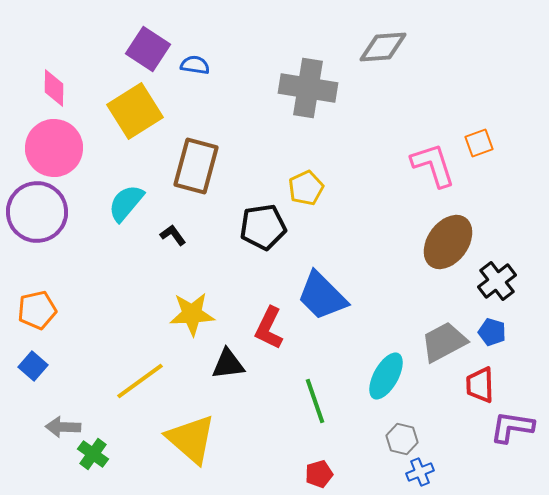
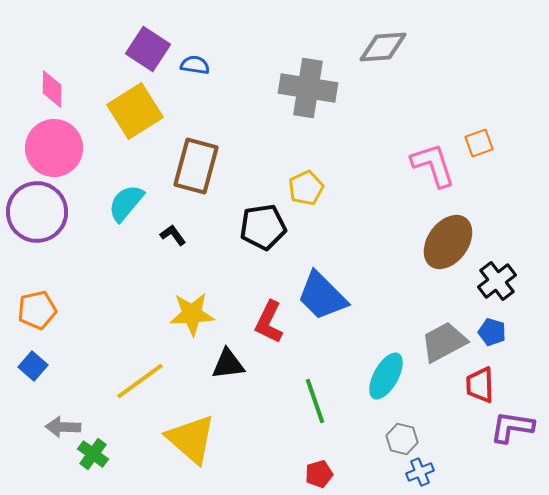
pink diamond: moved 2 px left, 1 px down
red L-shape: moved 6 px up
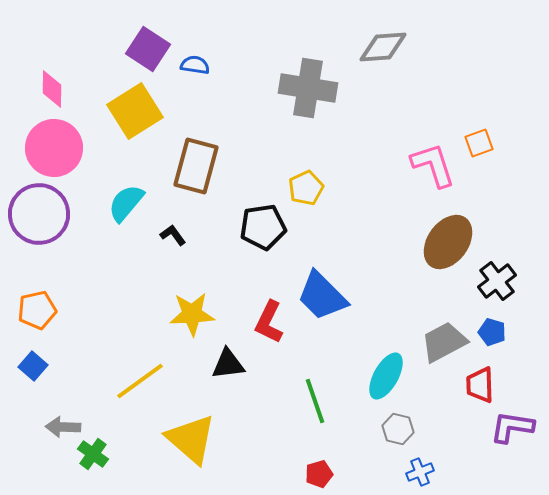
purple circle: moved 2 px right, 2 px down
gray hexagon: moved 4 px left, 10 px up
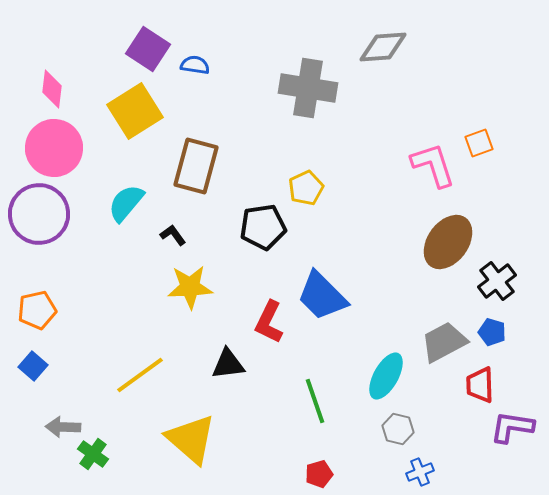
pink diamond: rotated 6 degrees clockwise
yellow star: moved 2 px left, 27 px up
yellow line: moved 6 px up
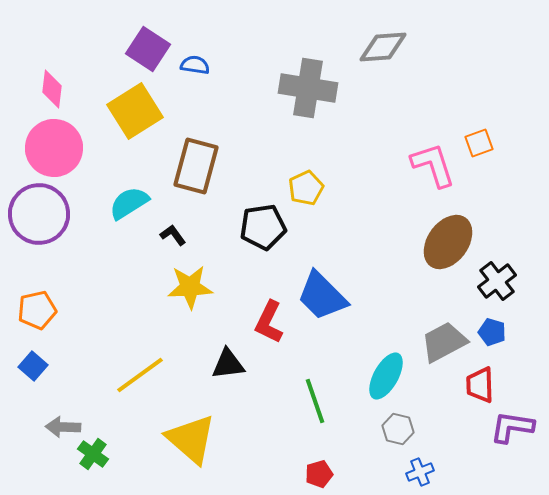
cyan semicircle: moved 3 px right; rotated 18 degrees clockwise
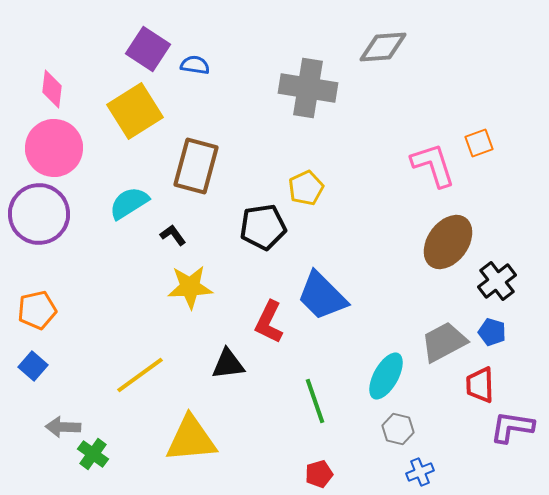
yellow triangle: rotated 46 degrees counterclockwise
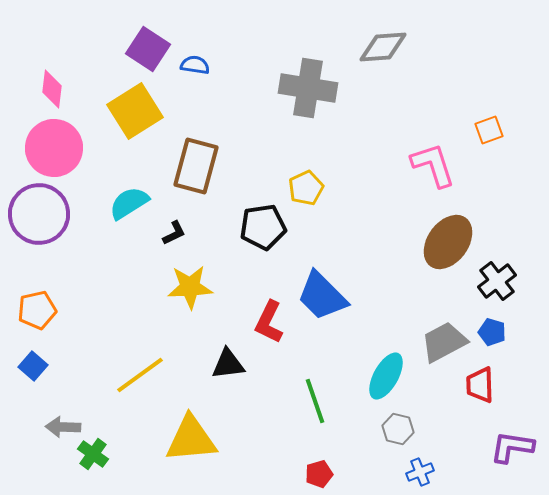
orange square: moved 10 px right, 13 px up
black L-shape: moved 1 px right, 2 px up; rotated 100 degrees clockwise
purple L-shape: moved 20 px down
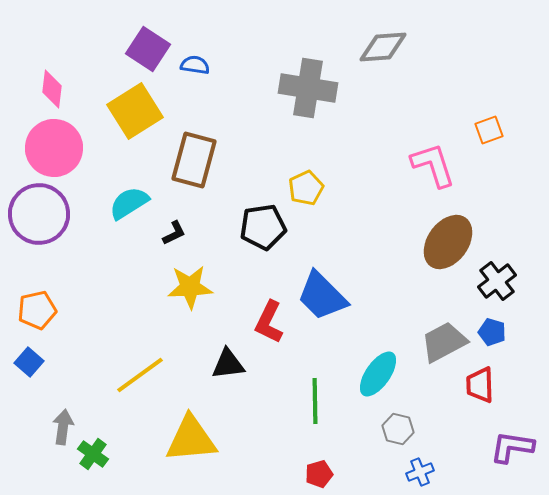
brown rectangle: moved 2 px left, 6 px up
blue square: moved 4 px left, 4 px up
cyan ellipse: moved 8 px left, 2 px up; rotated 6 degrees clockwise
green line: rotated 18 degrees clockwise
gray arrow: rotated 96 degrees clockwise
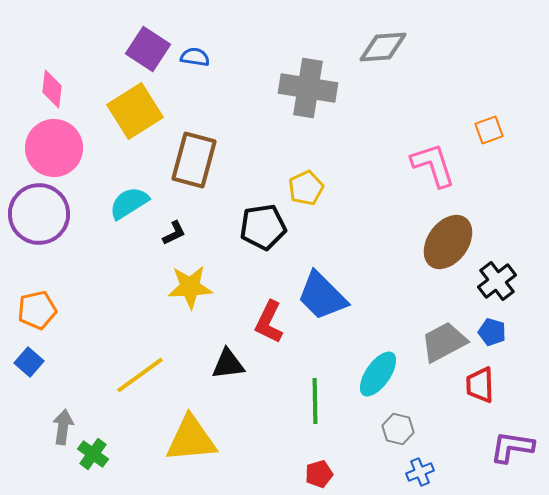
blue semicircle: moved 8 px up
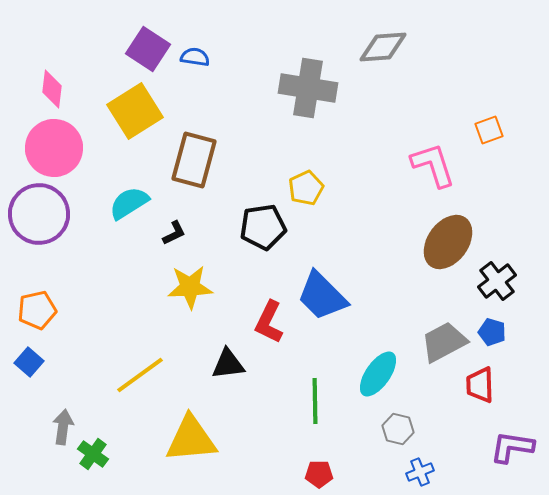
red pentagon: rotated 16 degrees clockwise
